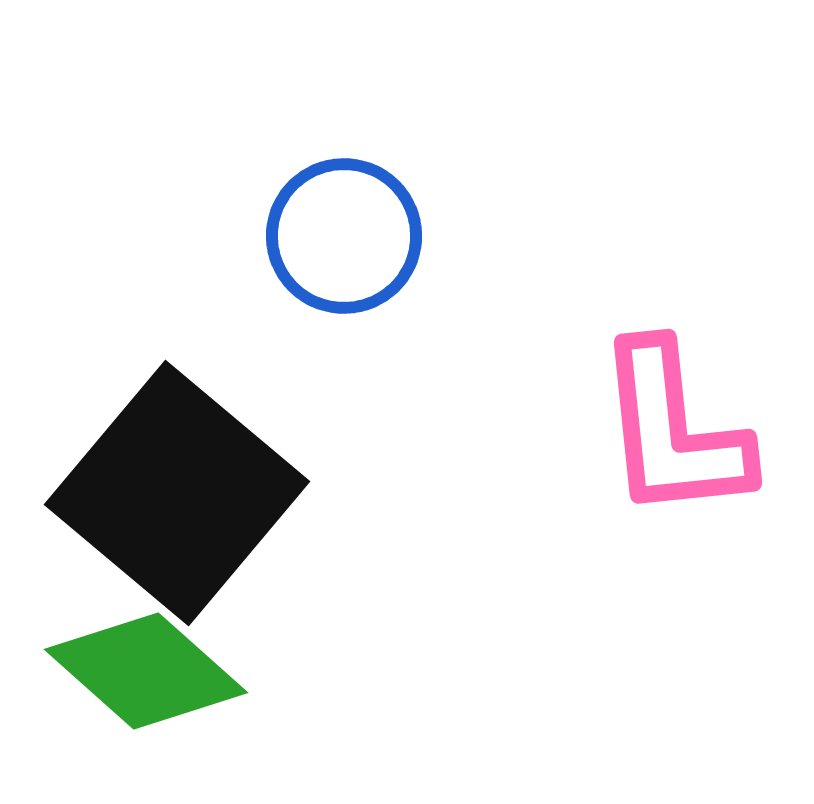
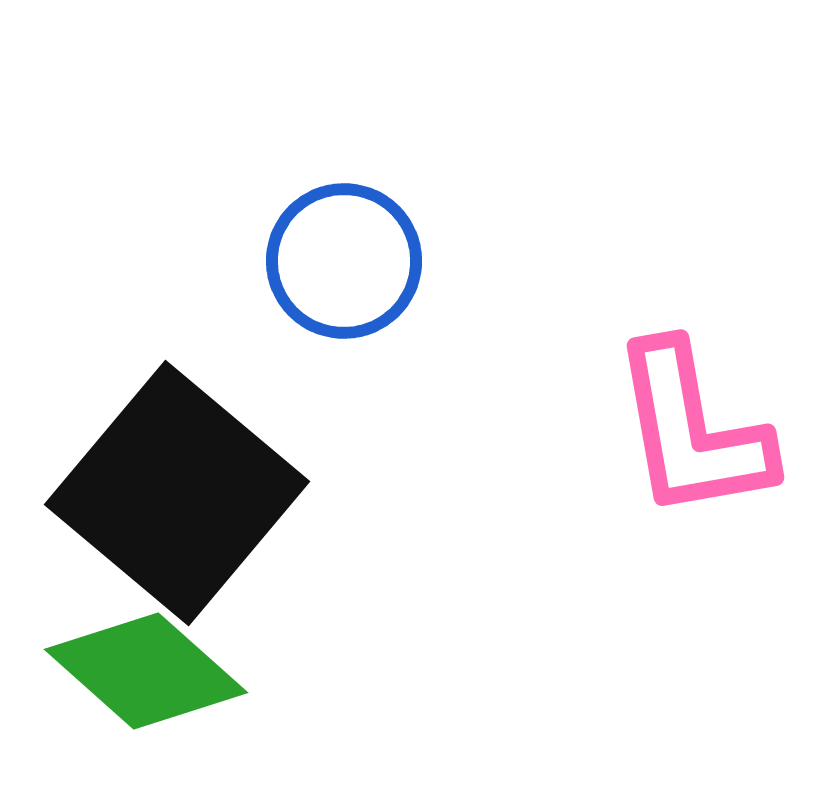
blue circle: moved 25 px down
pink L-shape: moved 19 px right; rotated 4 degrees counterclockwise
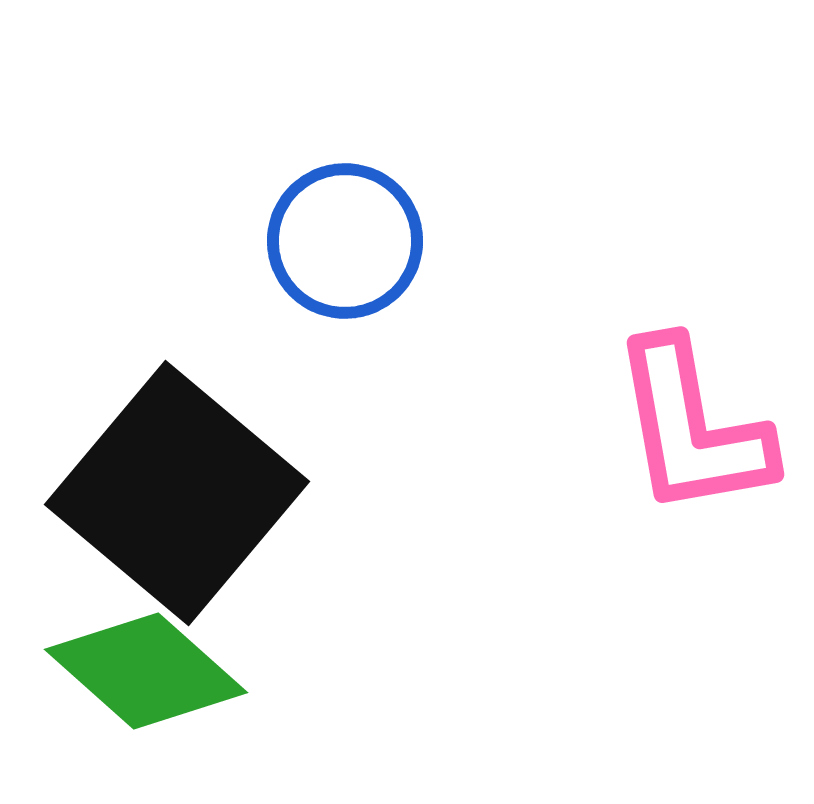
blue circle: moved 1 px right, 20 px up
pink L-shape: moved 3 px up
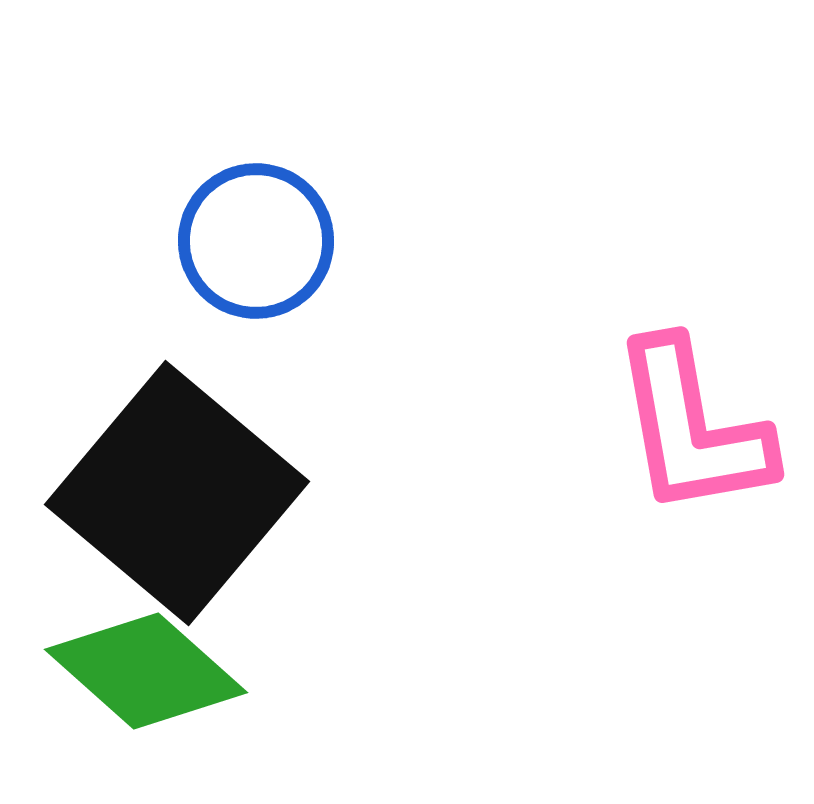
blue circle: moved 89 px left
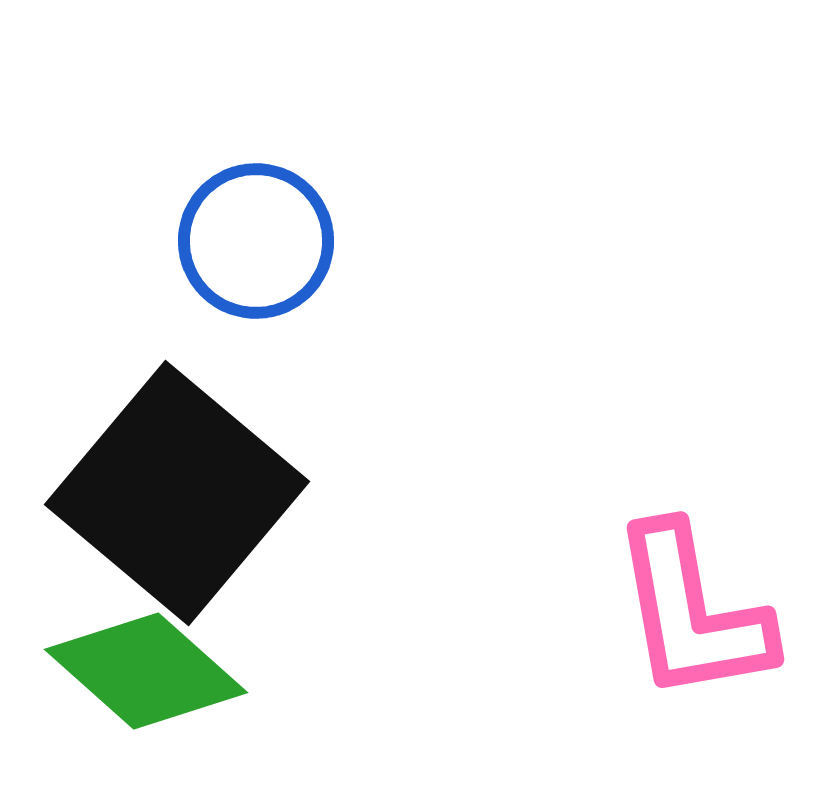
pink L-shape: moved 185 px down
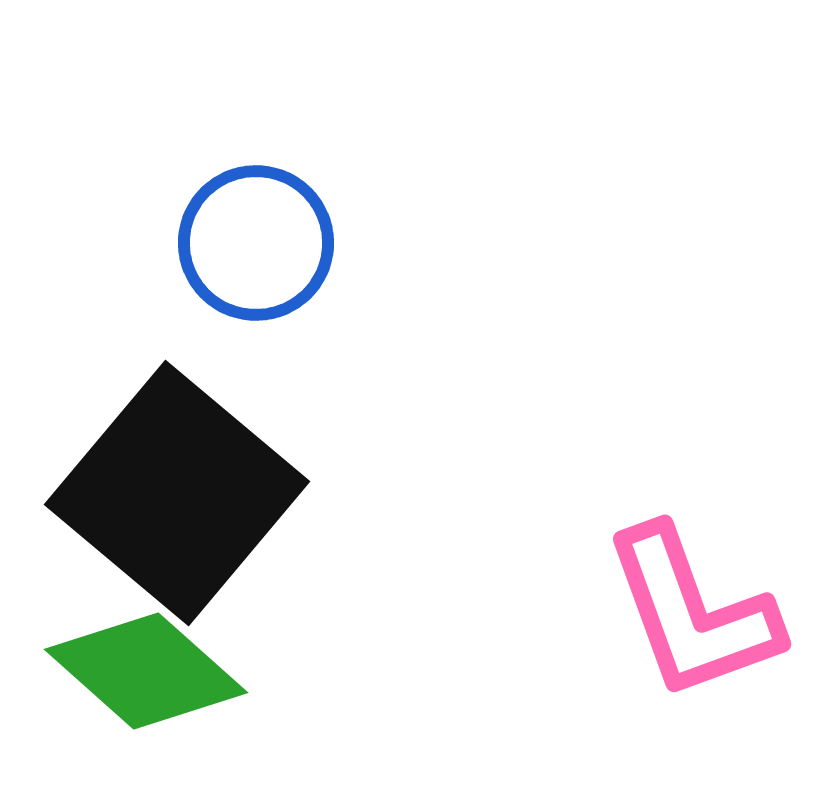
blue circle: moved 2 px down
pink L-shape: rotated 10 degrees counterclockwise
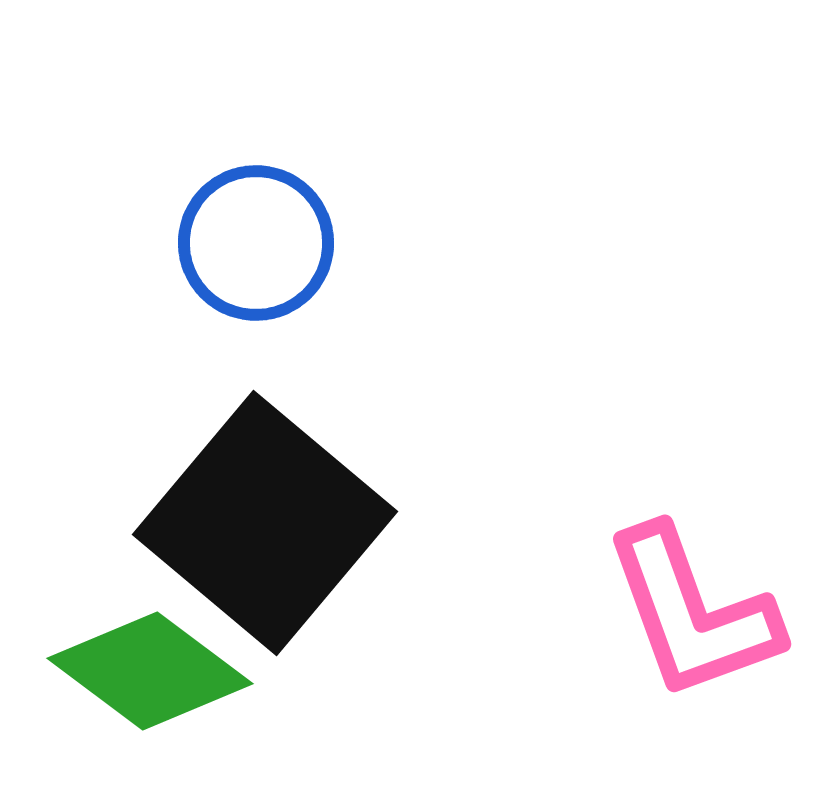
black square: moved 88 px right, 30 px down
green diamond: moved 4 px right; rotated 5 degrees counterclockwise
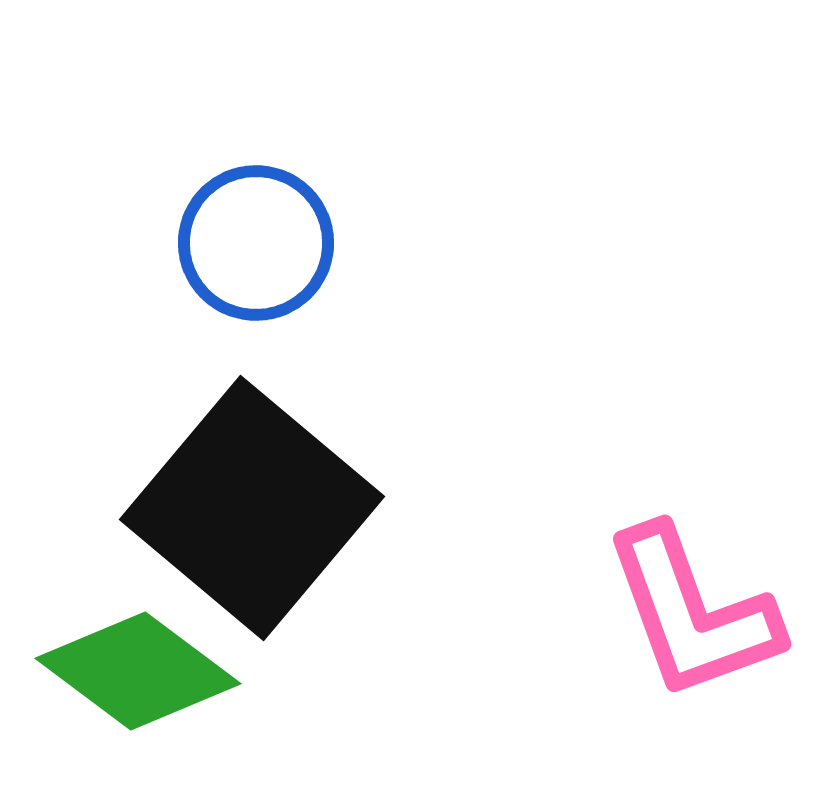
black square: moved 13 px left, 15 px up
green diamond: moved 12 px left
